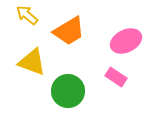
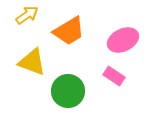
yellow arrow: rotated 105 degrees clockwise
pink ellipse: moved 3 px left, 1 px up
pink rectangle: moved 2 px left, 1 px up
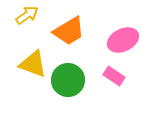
yellow triangle: moved 1 px right, 2 px down
green circle: moved 11 px up
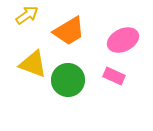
pink rectangle: rotated 10 degrees counterclockwise
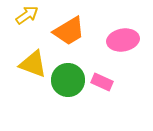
pink ellipse: rotated 16 degrees clockwise
pink rectangle: moved 12 px left, 6 px down
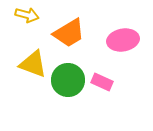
yellow arrow: rotated 50 degrees clockwise
orange trapezoid: moved 2 px down
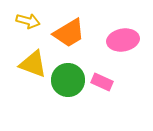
yellow arrow: moved 1 px right, 6 px down
